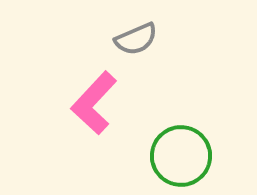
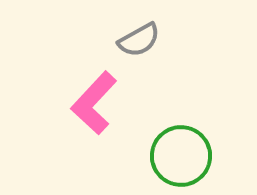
gray semicircle: moved 3 px right, 1 px down; rotated 6 degrees counterclockwise
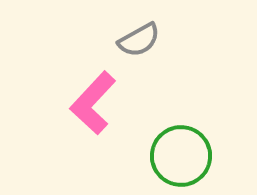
pink L-shape: moved 1 px left
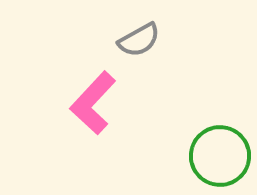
green circle: moved 39 px right
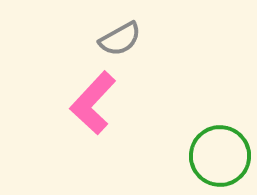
gray semicircle: moved 19 px left, 1 px up
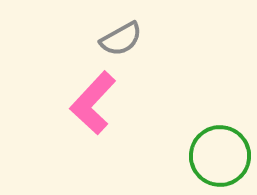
gray semicircle: moved 1 px right
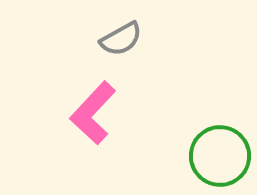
pink L-shape: moved 10 px down
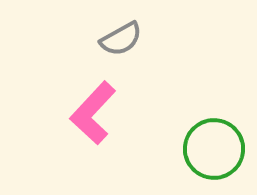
green circle: moved 6 px left, 7 px up
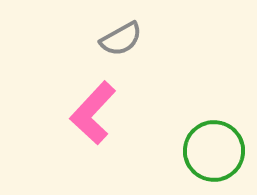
green circle: moved 2 px down
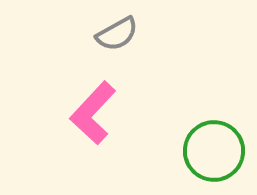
gray semicircle: moved 4 px left, 5 px up
